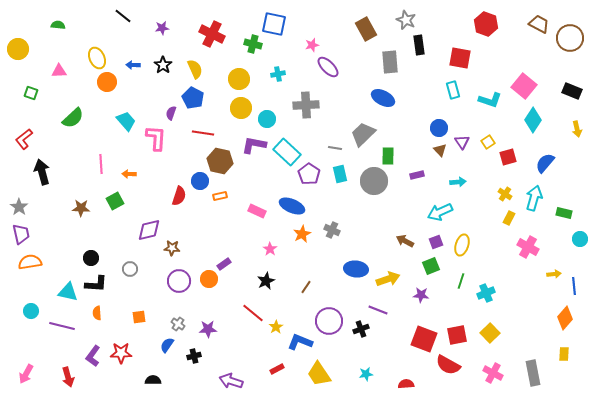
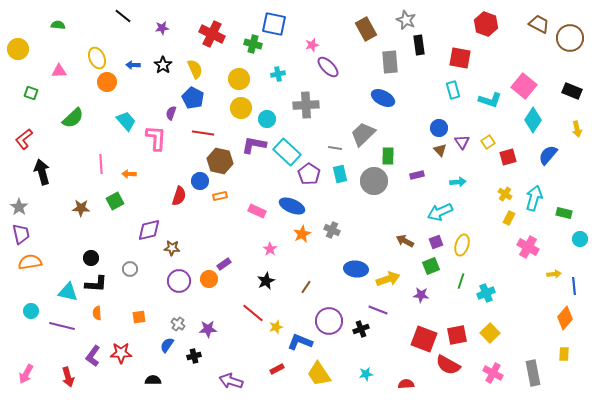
blue semicircle at (545, 163): moved 3 px right, 8 px up
yellow star at (276, 327): rotated 16 degrees clockwise
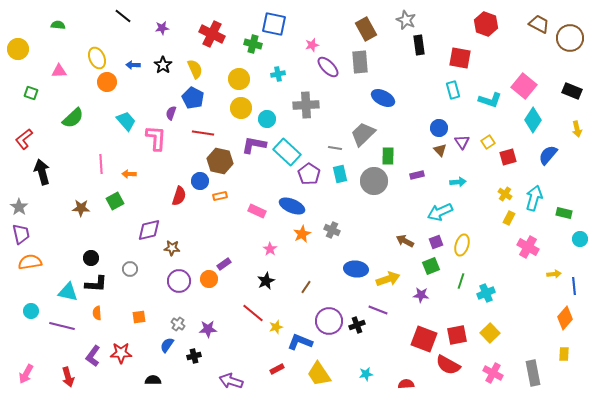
gray rectangle at (390, 62): moved 30 px left
black cross at (361, 329): moved 4 px left, 4 px up
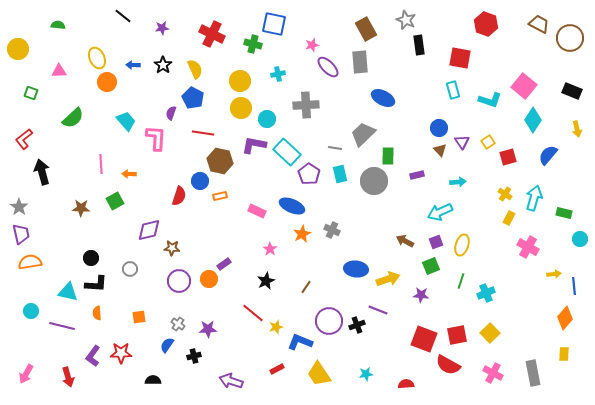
yellow circle at (239, 79): moved 1 px right, 2 px down
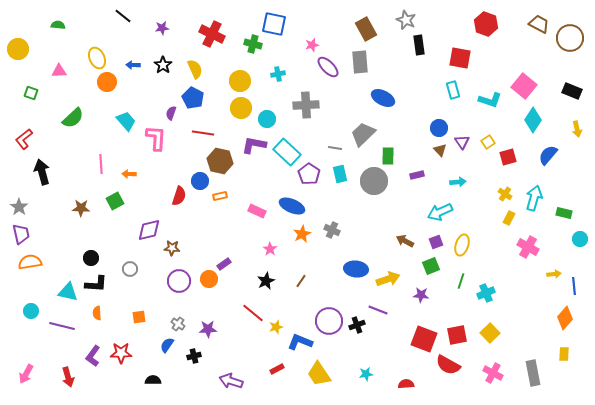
brown line at (306, 287): moved 5 px left, 6 px up
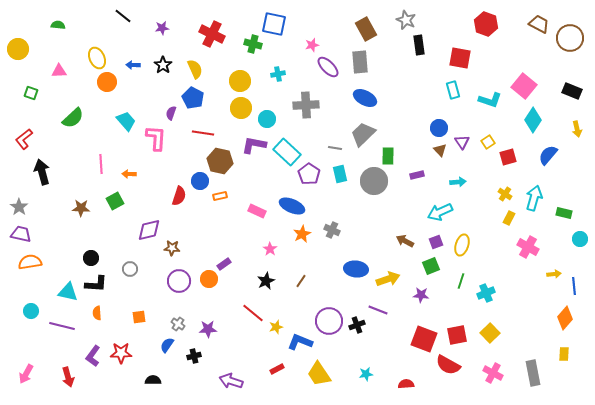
blue ellipse at (383, 98): moved 18 px left
purple trapezoid at (21, 234): rotated 65 degrees counterclockwise
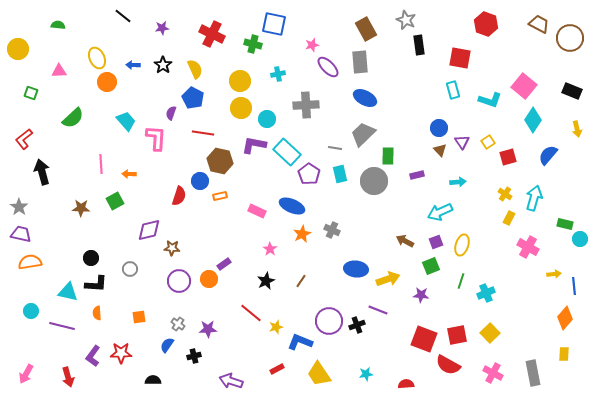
green rectangle at (564, 213): moved 1 px right, 11 px down
red line at (253, 313): moved 2 px left
